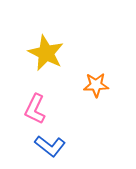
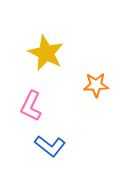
pink L-shape: moved 4 px left, 3 px up
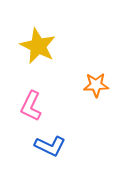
yellow star: moved 8 px left, 7 px up
blue L-shape: rotated 12 degrees counterclockwise
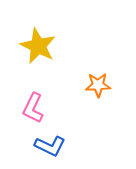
orange star: moved 2 px right
pink L-shape: moved 2 px right, 2 px down
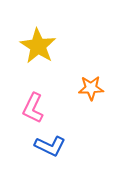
yellow star: rotated 6 degrees clockwise
orange star: moved 7 px left, 3 px down
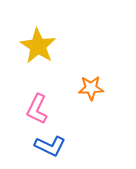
pink L-shape: moved 4 px right, 1 px down
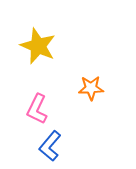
yellow star: rotated 9 degrees counterclockwise
blue L-shape: rotated 104 degrees clockwise
